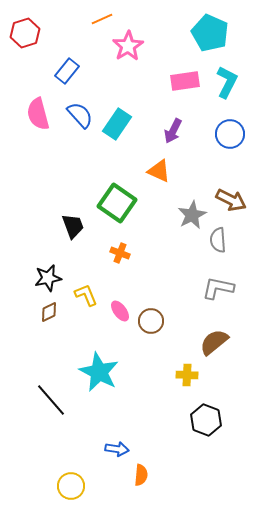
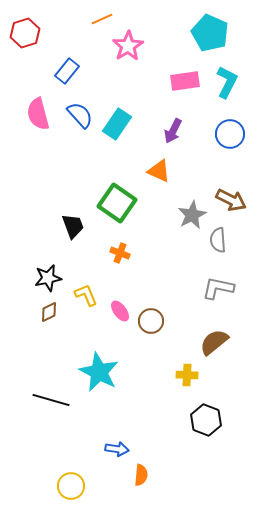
black line: rotated 33 degrees counterclockwise
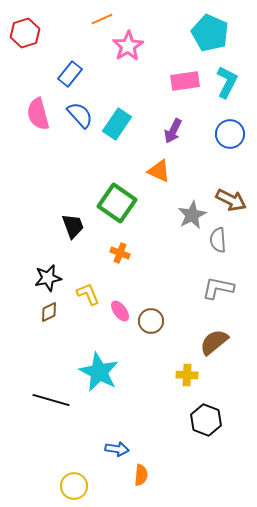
blue rectangle: moved 3 px right, 3 px down
yellow L-shape: moved 2 px right, 1 px up
yellow circle: moved 3 px right
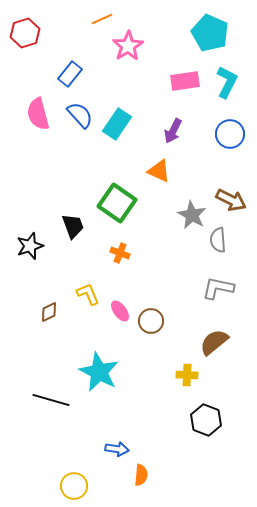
gray star: rotated 16 degrees counterclockwise
black star: moved 18 px left, 32 px up; rotated 8 degrees counterclockwise
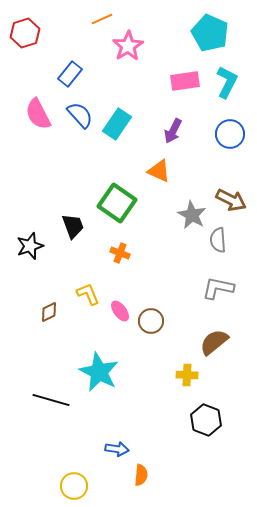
pink semicircle: rotated 12 degrees counterclockwise
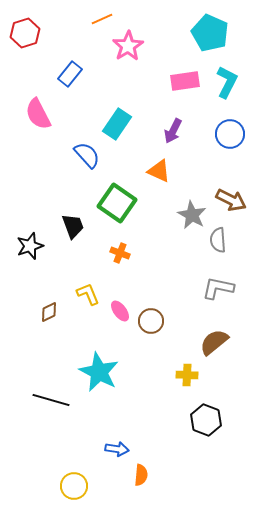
blue semicircle: moved 7 px right, 40 px down
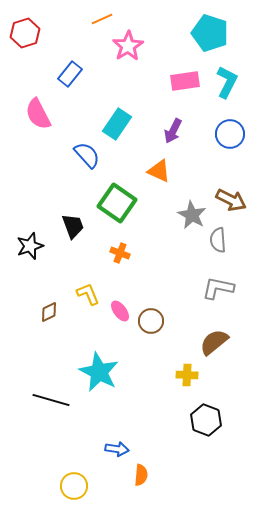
cyan pentagon: rotated 6 degrees counterclockwise
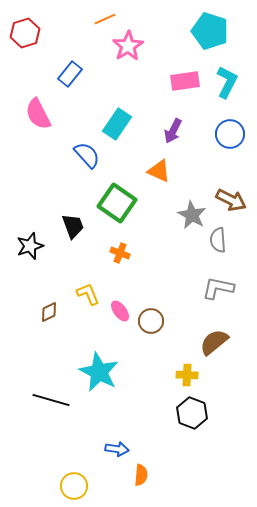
orange line: moved 3 px right
cyan pentagon: moved 2 px up
black hexagon: moved 14 px left, 7 px up
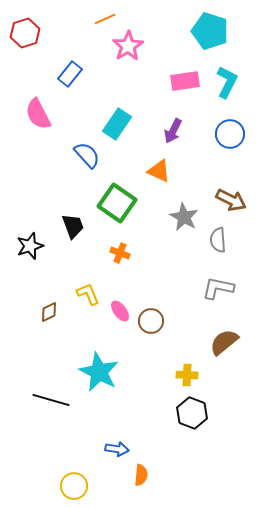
gray star: moved 8 px left, 2 px down
brown semicircle: moved 10 px right
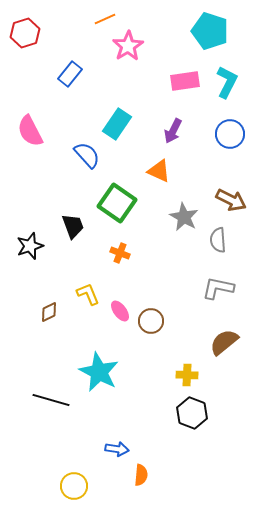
pink semicircle: moved 8 px left, 17 px down
